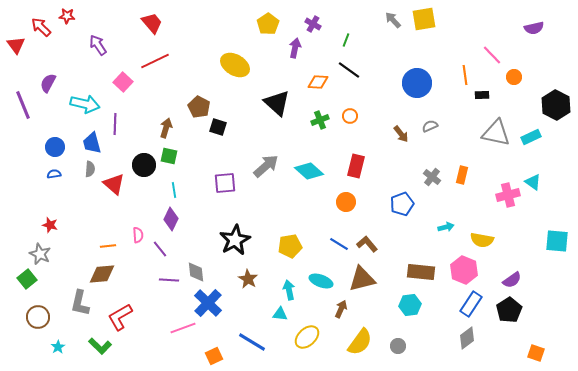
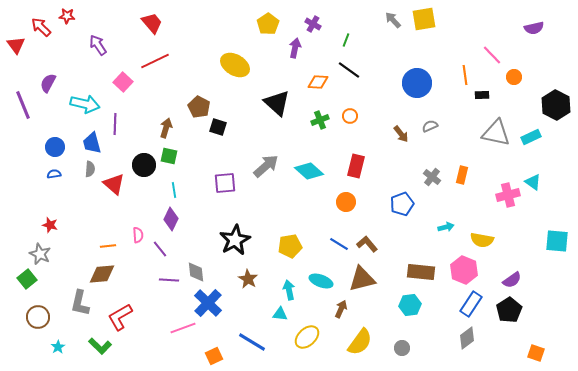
gray circle at (398, 346): moved 4 px right, 2 px down
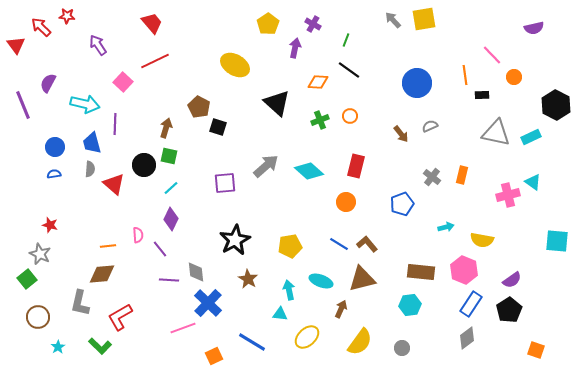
cyan line at (174, 190): moved 3 px left, 2 px up; rotated 56 degrees clockwise
orange square at (536, 353): moved 3 px up
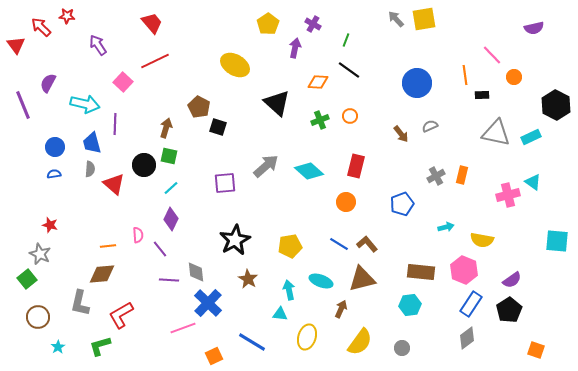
gray arrow at (393, 20): moved 3 px right, 1 px up
gray cross at (432, 177): moved 4 px right, 1 px up; rotated 24 degrees clockwise
red L-shape at (120, 317): moved 1 px right, 2 px up
yellow ellipse at (307, 337): rotated 30 degrees counterclockwise
green L-shape at (100, 346): rotated 120 degrees clockwise
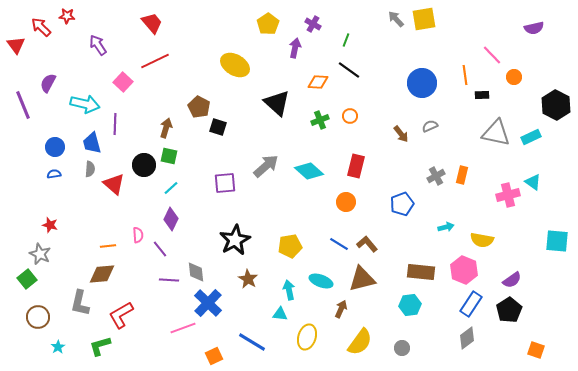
blue circle at (417, 83): moved 5 px right
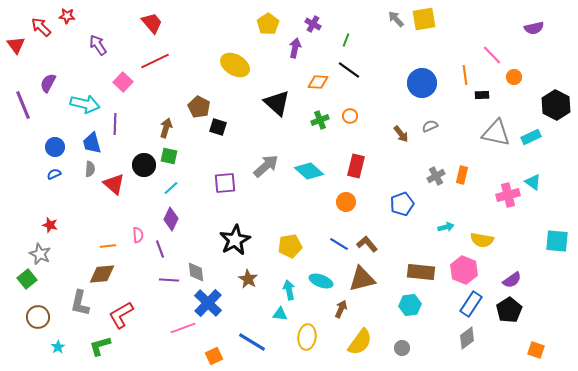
blue semicircle at (54, 174): rotated 16 degrees counterclockwise
purple line at (160, 249): rotated 18 degrees clockwise
yellow ellipse at (307, 337): rotated 10 degrees counterclockwise
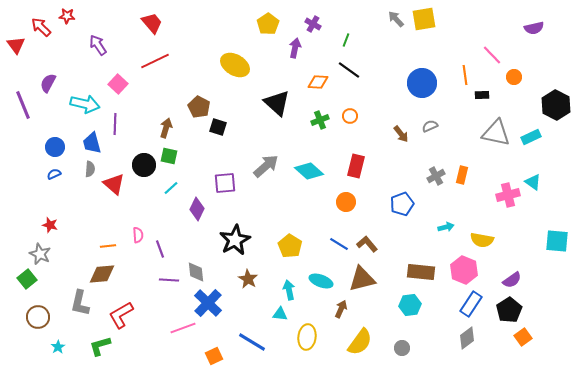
pink square at (123, 82): moved 5 px left, 2 px down
purple diamond at (171, 219): moved 26 px right, 10 px up
yellow pentagon at (290, 246): rotated 30 degrees counterclockwise
orange square at (536, 350): moved 13 px left, 13 px up; rotated 36 degrees clockwise
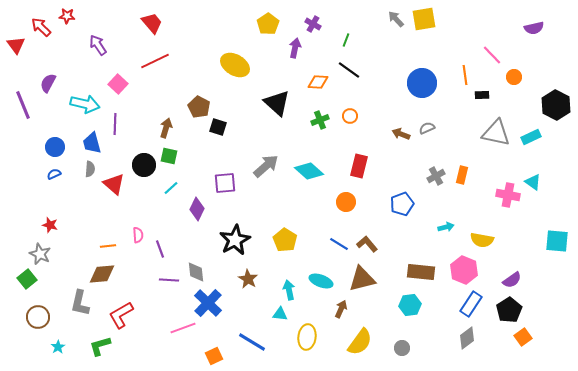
gray semicircle at (430, 126): moved 3 px left, 2 px down
brown arrow at (401, 134): rotated 150 degrees clockwise
red rectangle at (356, 166): moved 3 px right
pink cross at (508, 195): rotated 25 degrees clockwise
yellow pentagon at (290, 246): moved 5 px left, 6 px up
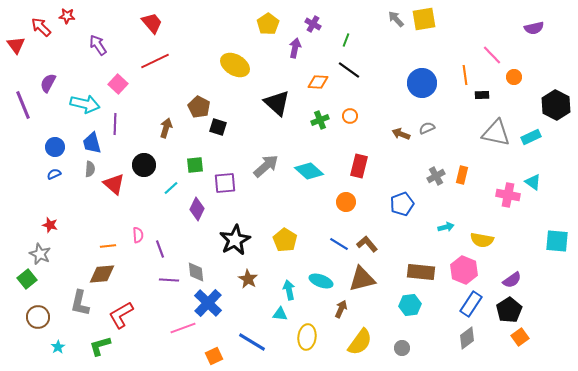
green square at (169, 156): moved 26 px right, 9 px down; rotated 18 degrees counterclockwise
orange square at (523, 337): moved 3 px left
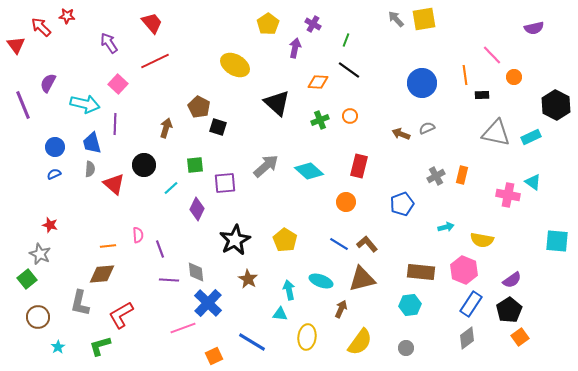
purple arrow at (98, 45): moved 11 px right, 2 px up
gray circle at (402, 348): moved 4 px right
